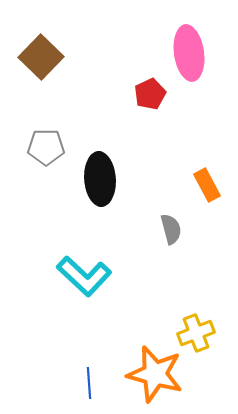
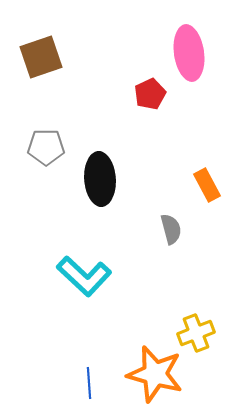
brown square: rotated 27 degrees clockwise
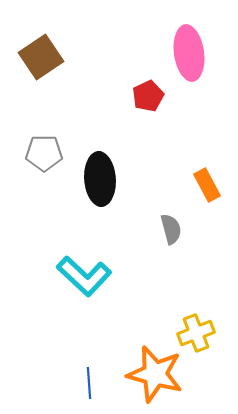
brown square: rotated 15 degrees counterclockwise
red pentagon: moved 2 px left, 2 px down
gray pentagon: moved 2 px left, 6 px down
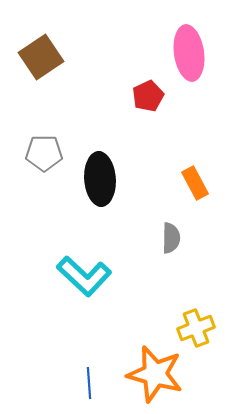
orange rectangle: moved 12 px left, 2 px up
gray semicircle: moved 9 px down; rotated 16 degrees clockwise
yellow cross: moved 5 px up
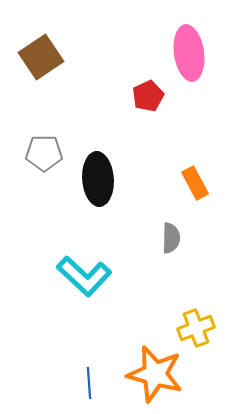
black ellipse: moved 2 px left
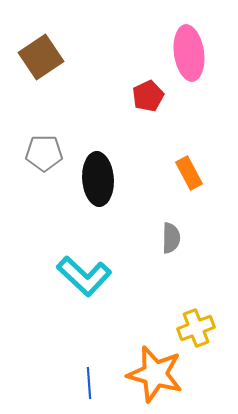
orange rectangle: moved 6 px left, 10 px up
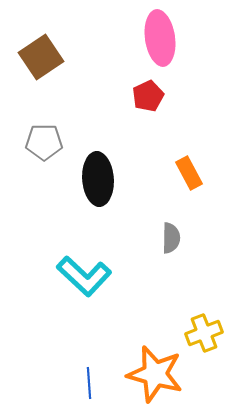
pink ellipse: moved 29 px left, 15 px up
gray pentagon: moved 11 px up
yellow cross: moved 8 px right, 5 px down
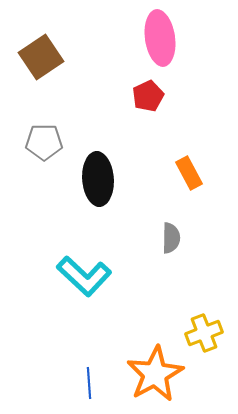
orange star: rotated 28 degrees clockwise
